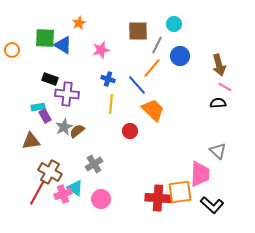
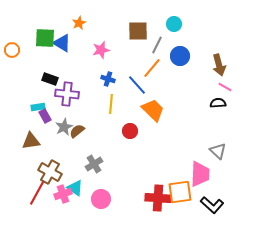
blue triangle: moved 1 px left, 2 px up
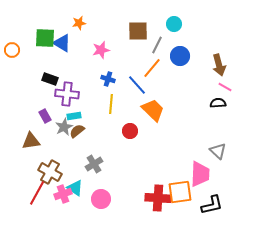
orange star: rotated 16 degrees clockwise
cyan rectangle: moved 36 px right, 9 px down
black L-shape: rotated 55 degrees counterclockwise
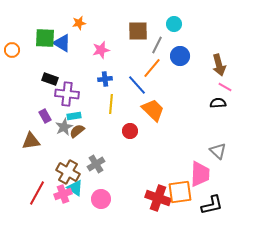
blue cross: moved 3 px left; rotated 24 degrees counterclockwise
gray cross: moved 2 px right
brown cross: moved 18 px right
red cross: rotated 15 degrees clockwise
